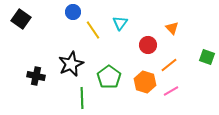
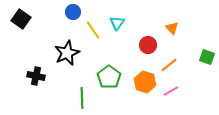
cyan triangle: moved 3 px left
black star: moved 4 px left, 11 px up
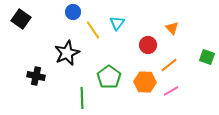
orange hexagon: rotated 15 degrees counterclockwise
